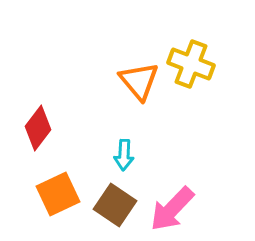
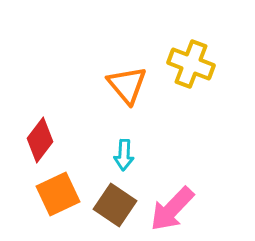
orange triangle: moved 12 px left, 4 px down
red diamond: moved 2 px right, 12 px down
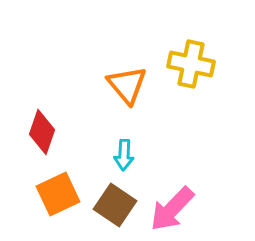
yellow cross: rotated 9 degrees counterclockwise
red diamond: moved 2 px right, 8 px up; rotated 18 degrees counterclockwise
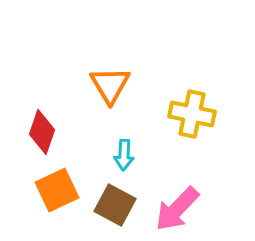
yellow cross: moved 1 px right, 50 px down
orange triangle: moved 17 px left; rotated 9 degrees clockwise
orange square: moved 1 px left, 4 px up
brown square: rotated 6 degrees counterclockwise
pink arrow: moved 5 px right
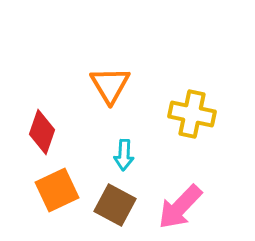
pink arrow: moved 3 px right, 2 px up
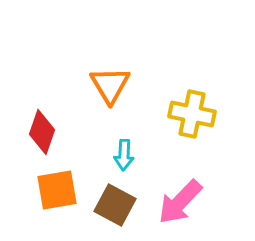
orange square: rotated 15 degrees clockwise
pink arrow: moved 5 px up
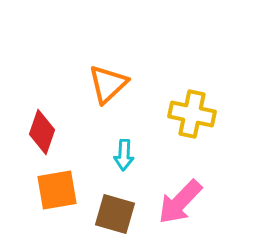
orange triangle: moved 2 px left, 1 px up; rotated 18 degrees clockwise
brown square: moved 9 px down; rotated 12 degrees counterclockwise
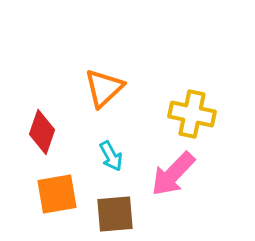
orange triangle: moved 4 px left, 4 px down
cyan arrow: moved 13 px left, 1 px down; rotated 32 degrees counterclockwise
orange square: moved 4 px down
pink arrow: moved 7 px left, 28 px up
brown square: rotated 21 degrees counterclockwise
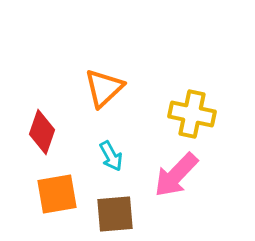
pink arrow: moved 3 px right, 1 px down
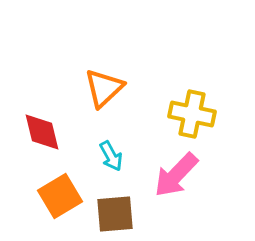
red diamond: rotated 33 degrees counterclockwise
orange square: moved 3 px right, 2 px down; rotated 21 degrees counterclockwise
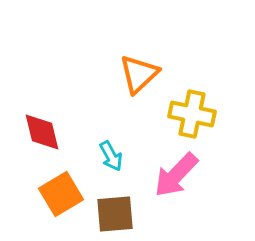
orange triangle: moved 35 px right, 14 px up
orange square: moved 1 px right, 2 px up
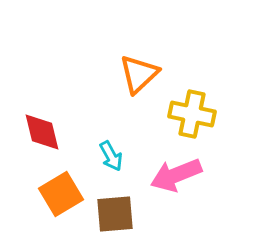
pink arrow: rotated 24 degrees clockwise
